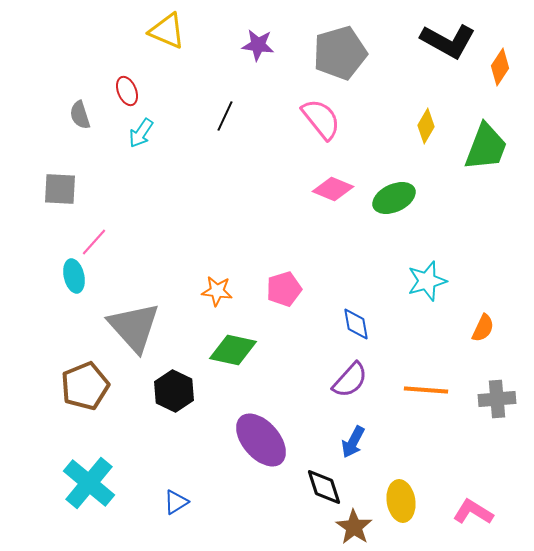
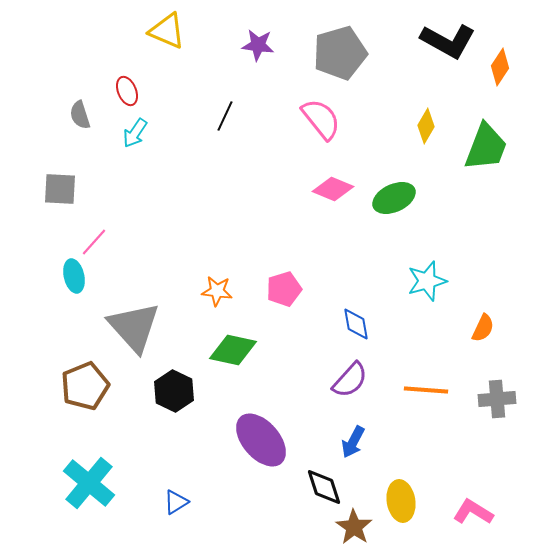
cyan arrow: moved 6 px left
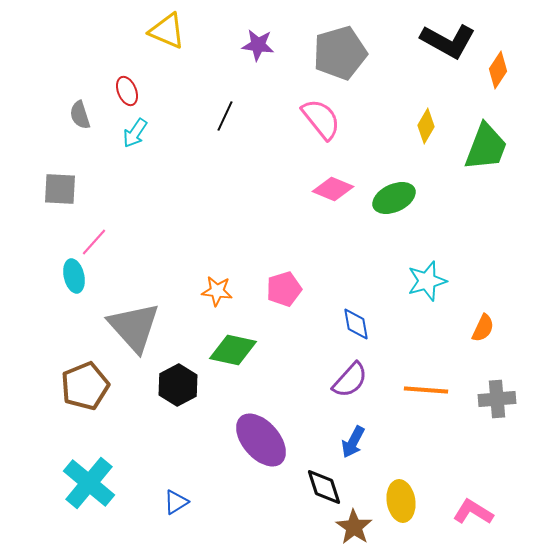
orange diamond: moved 2 px left, 3 px down
black hexagon: moved 4 px right, 6 px up; rotated 6 degrees clockwise
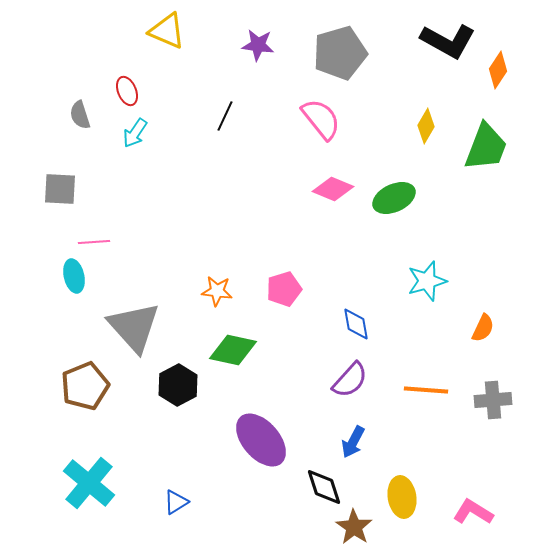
pink line: rotated 44 degrees clockwise
gray cross: moved 4 px left, 1 px down
yellow ellipse: moved 1 px right, 4 px up
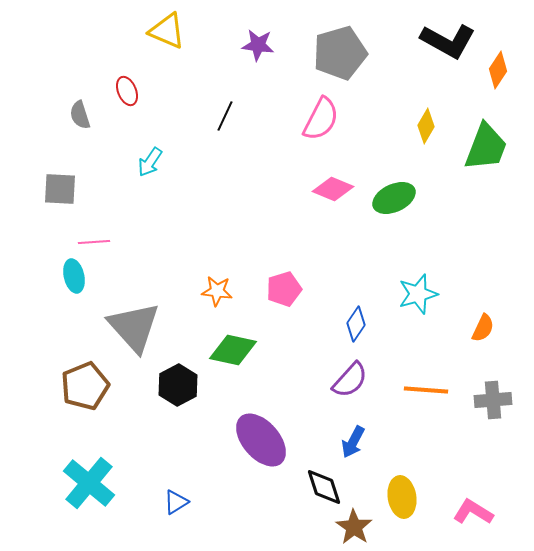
pink semicircle: rotated 66 degrees clockwise
cyan arrow: moved 15 px right, 29 px down
cyan star: moved 9 px left, 13 px down
blue diamond: rotated 44 degrees clockwise
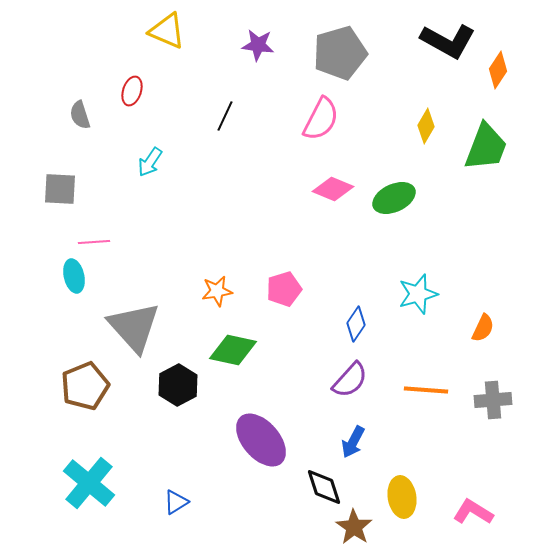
red ellipse: moved 5 px right; rotated 40 degrees clockwise
orange star: rotated 16 degrees counterclockwise
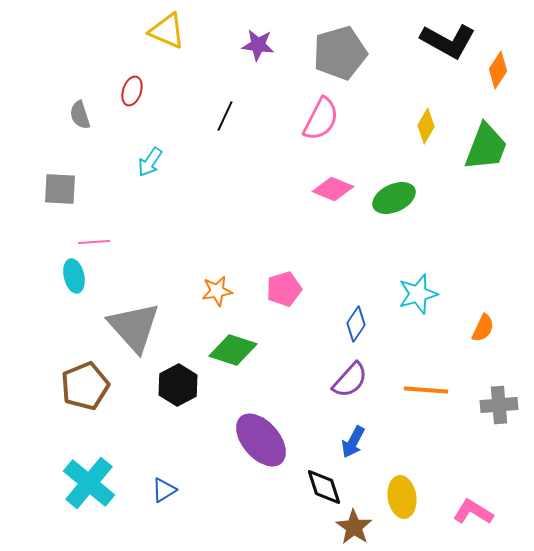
green diamond: rotated 6 degrees clockwise
gray cross: moved 6 px right, 5 px down
blue triangle: moved 12 px left, 12 px up
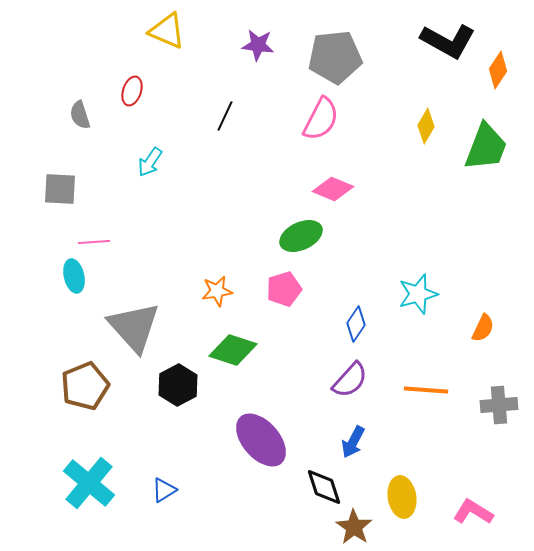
gray pentagon: moved 5 px left, 4 px down; rotated 10 degrees clockwise
green ellipse: moved 93 px left, 38 px down
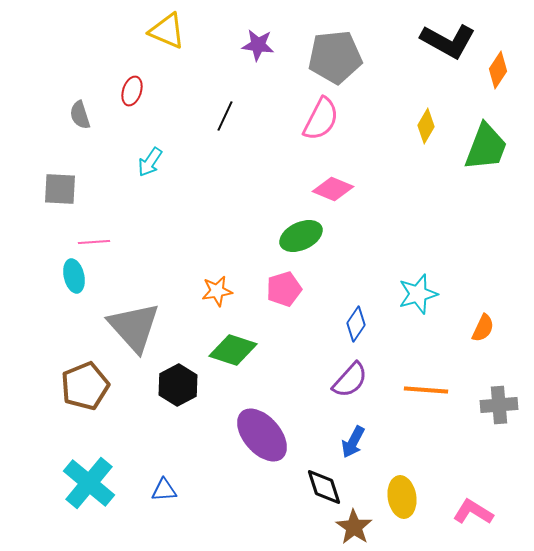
purple ellipse: moved 1 px right, 5 px up
blue triangle: rotated 28 degrees clockwise
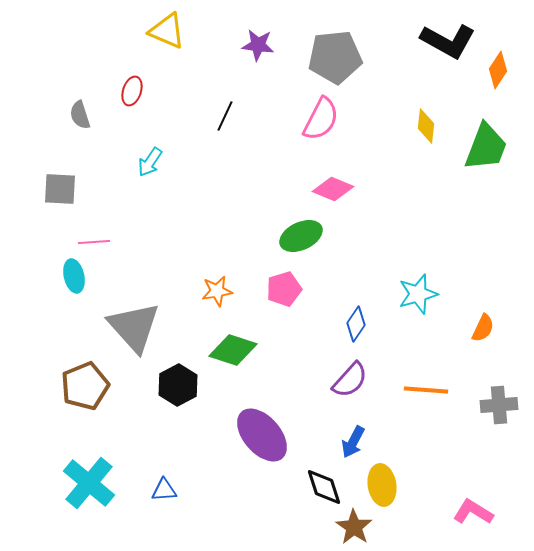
yellow diamond: rotated 24 degrees counterclockwise
yellow ellipse: moved 20 px left, 12 px up
